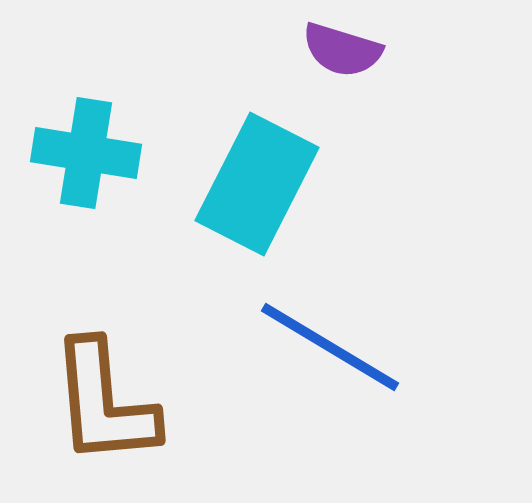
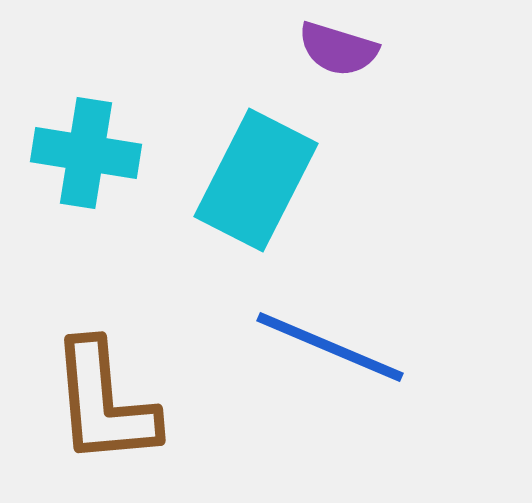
purple semicircle: moved 4 px left, 1 px up
cyan rectangle: moved 1 px left, 4 px up
blue line: rotated 8 degrees counterclockwise
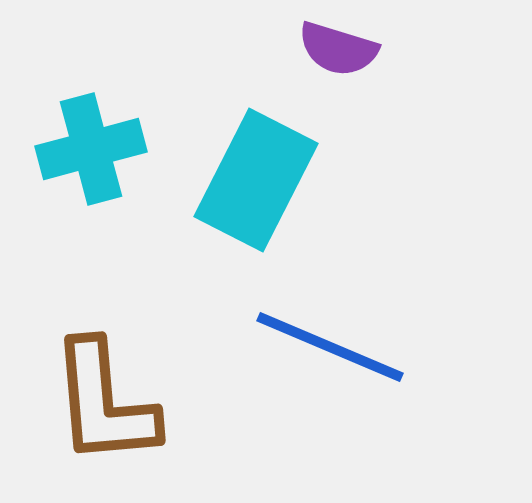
cyan cross: moved 5 px right, 4 px up; rotated 24 degrees counterclockwise
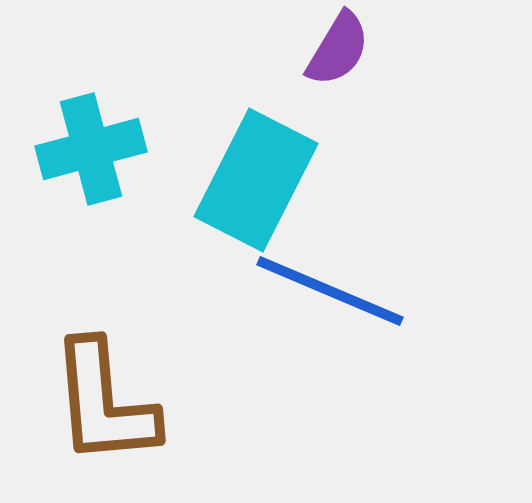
purple semicircle: rotated 76 degrees counterclockwise
blue line: moved 56 px up
